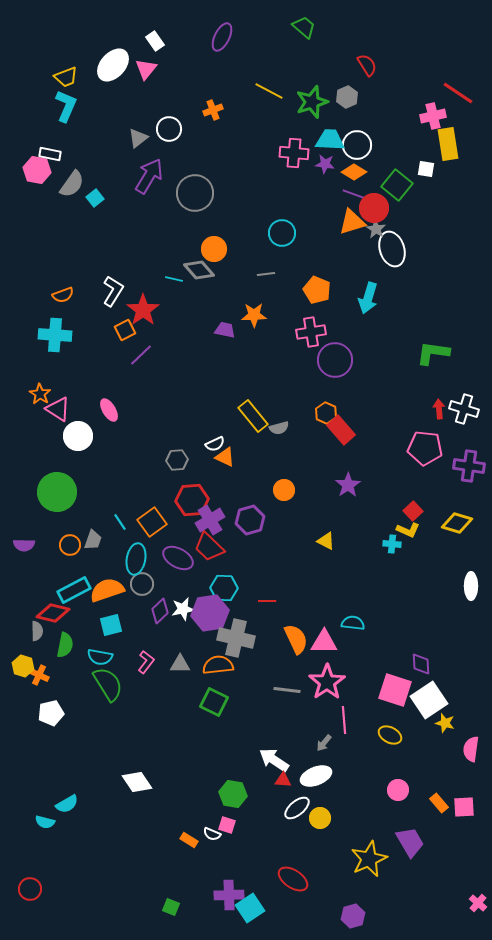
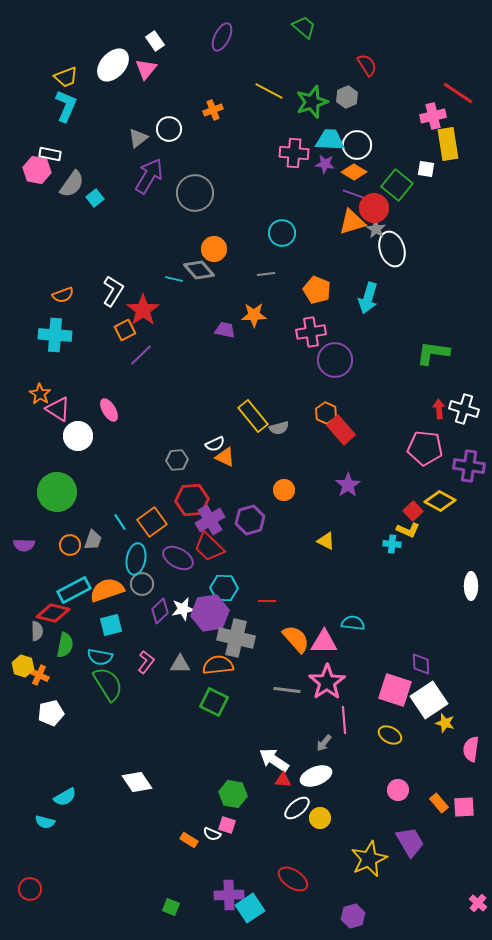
yellow diamond at (457, 523): moved 17 px left, 22 px up; rotated 12 degrees clockwise
orange semicircle at (296, 639): rotated 16 degrees counterclockwise
cyan semicircle at (67, 804): moved 2 px left, 7 px up
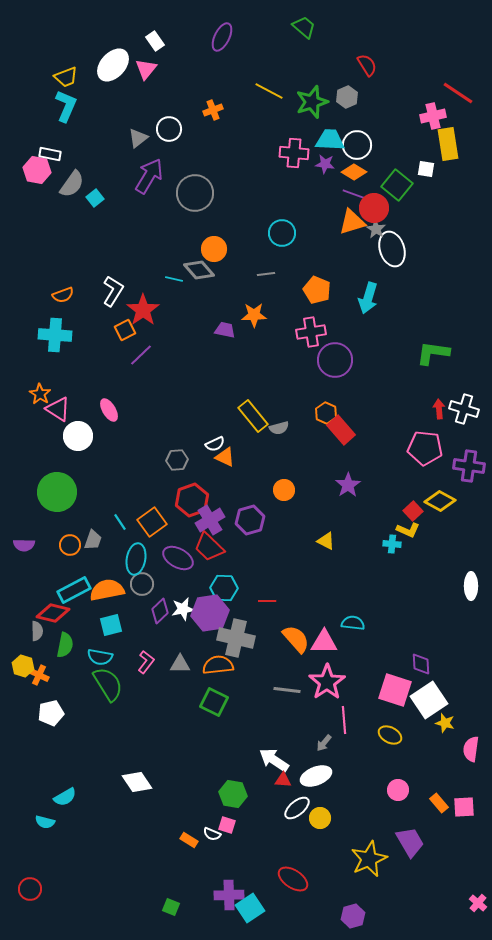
red hexagon at (192, 500): rotated 16 degrees counterclockwise
orange semicircle at (107, 590): rotated 8 degrees clockwise
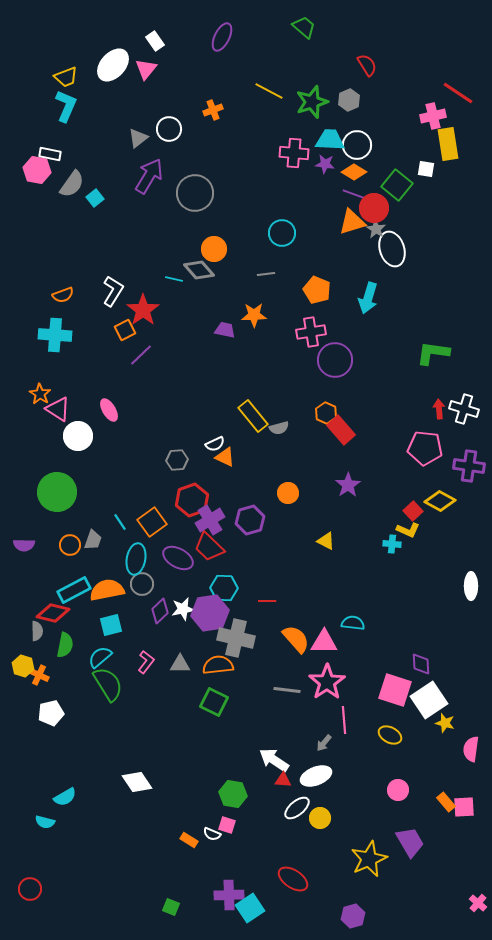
gray hexagon at (347, 97): moved 2 px right, 3 px down
orange circle at (284, 490): moved 4 px right, 3 px down
cyan semicircle at (100, 657): rotated 130 degrees clockwise
orange rectangle at (439, 803): moved 7 px right, 1 px up
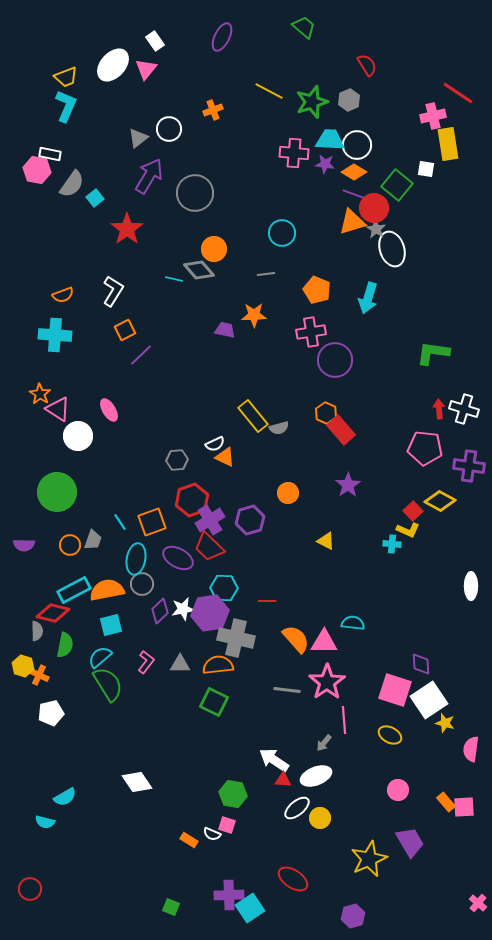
red star at (143, 310): moved 16 px left, 81 px up
orange square at (152, 522): rotated 16 degrees clockwise
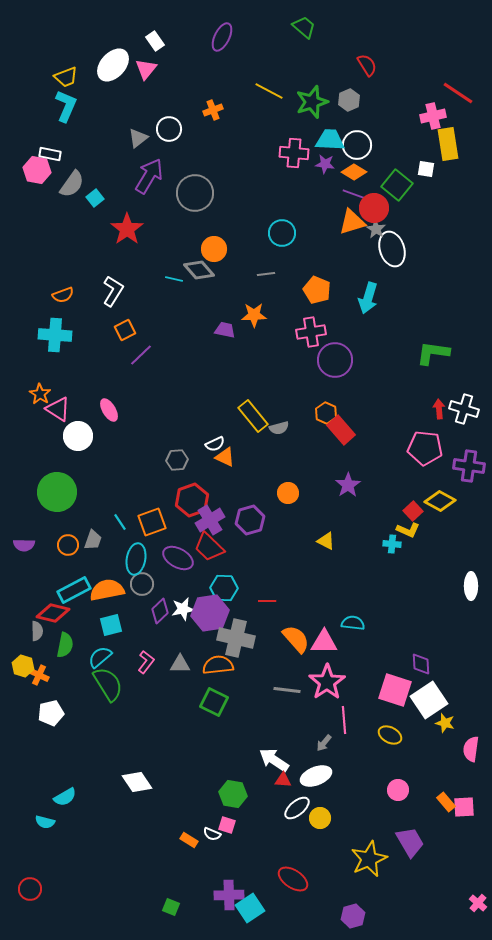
orange circle at (70, 545): moved 2 px left
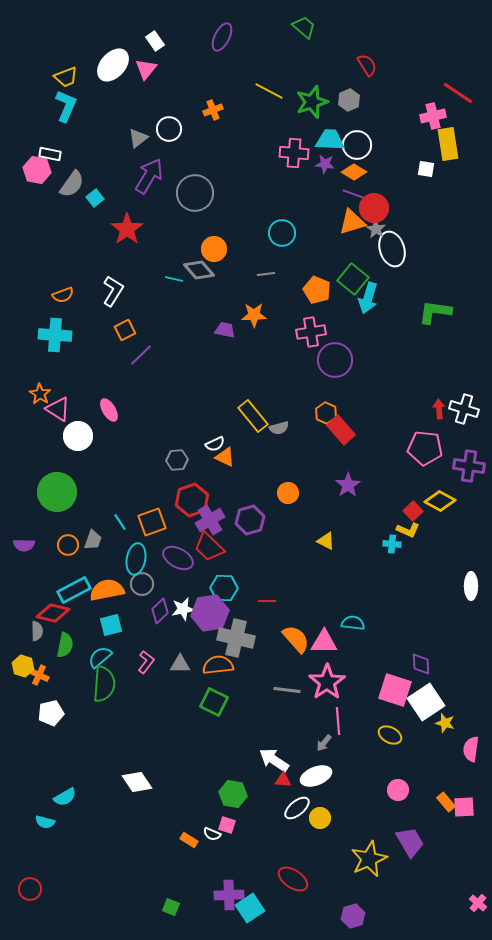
green square at (397, 185): moved 44 px left, 94 px down
green L-shape at (433, 353): moved 2 px right, 41 px up
green semicircle at (108, 684): moved 4 px left; rotated 36 degrees clockwise
white square at (429, 700): moved 3 px left, 2 px down
pink line at (344, 720): moved 6 px left, 1 px down
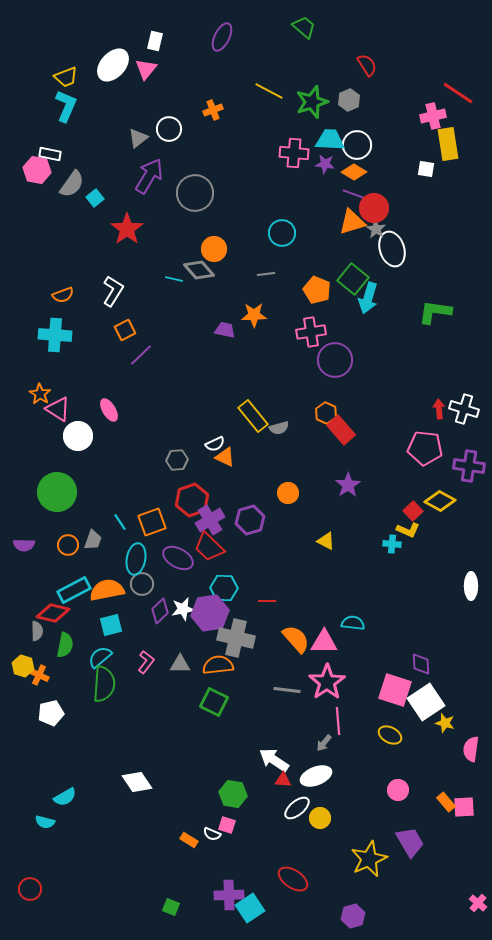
white rectangle at (155, 41): rotated 48 degrees clockwise
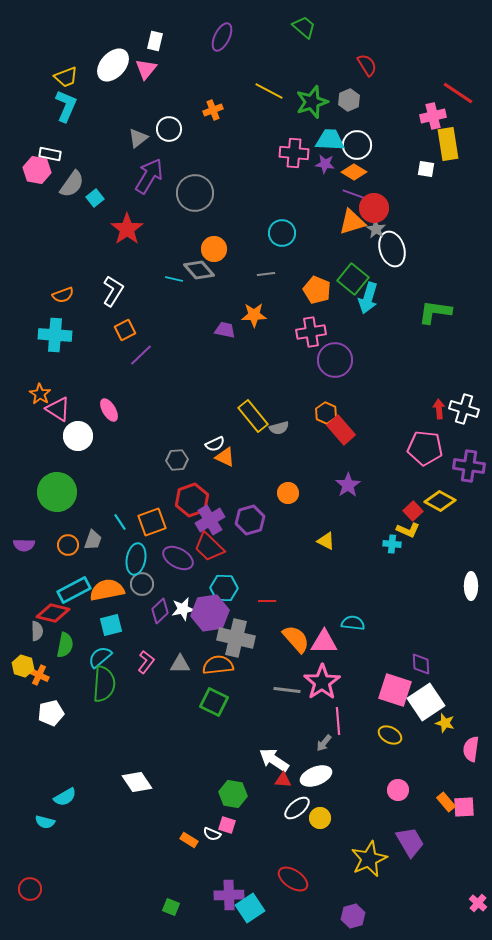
pink star at (327, 682): moved 5 px left
